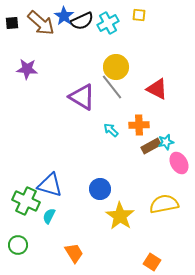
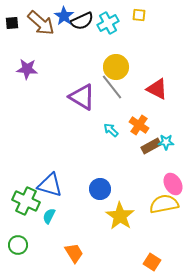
orange cross: rotated 36 degrees clockwise
cyan star: rotated 14 degrees clockwise
pink ellipse: moved 6 px left, 21 px down
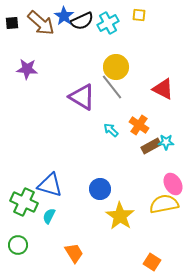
red triangle: moved 6 px right
green cross: moved 2 px left, 1 px down
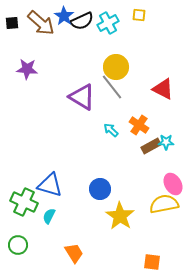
orange square: rotated 24 degrees counterclockwise
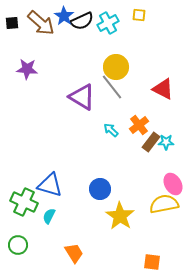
orange cross: rotated 18 degrees clockwise
brown rectangle: moved 4 px up; rotated 24 degrees counterclockwise
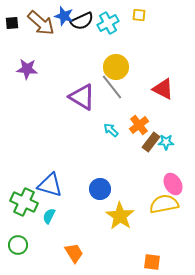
blue star: rotated 18 degrees counterclockwise
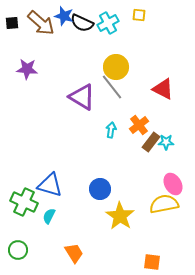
black semicircle: moved 2 px down; rotated 50 degrees clockwise
cyan arrow: rotated 56 degrees clockwise
green circle: moved 5 px down
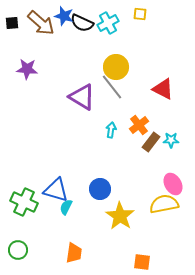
yellow square: moved 1 px right, 1 px up
cyan star: moved 5 px right, 2 px up
blue triangle: moved 6 px right, 5 px down
cyan semicircle: moved 17 px right, 9 px up
orange trapezoid: rotated 40 degrees clockwise
orange square: moved 10 px left
